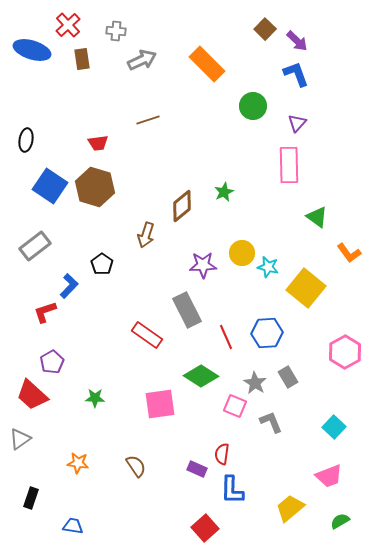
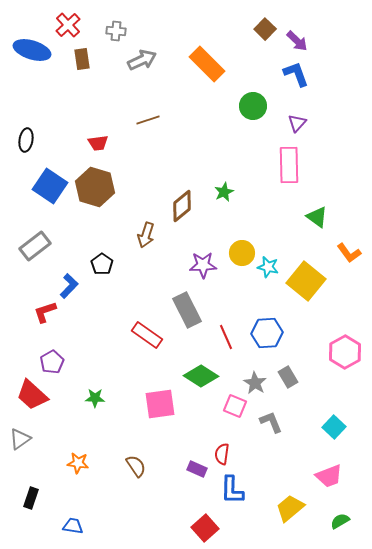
yellow square at (306, 288): moved 7 px up
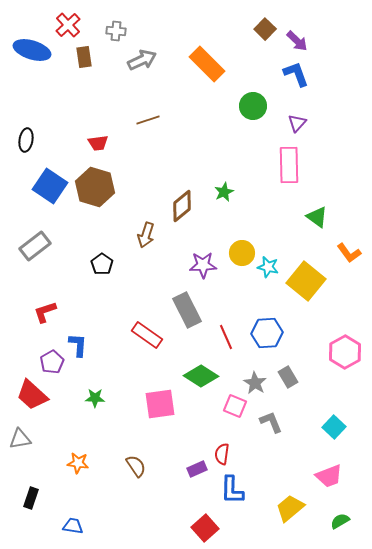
brown rectangle at (82, 59): moved 2 px right, 2 px up
blue L-shape at (69, 286): moved 9 px right, 59 px down; rotated 40 degrees counterclockwise
gray triangle at (20, 439): rotated 25 degrees clockwise
purple rectangle at (197, 469): rotated 48 degrees counterclockwise
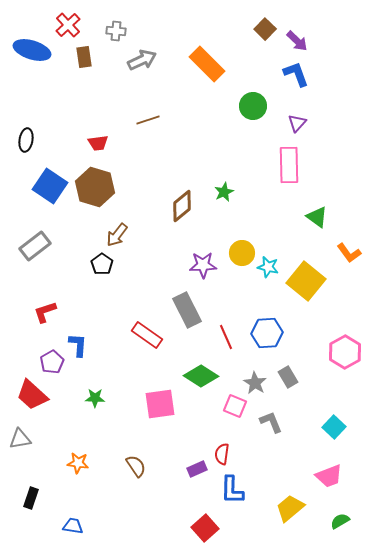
brown arrow at (146, 235): moved 29 px left; rotated 20 degrees clockwise
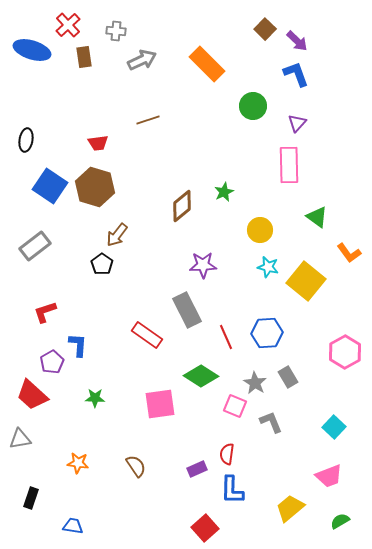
yellow circle at (242, 253): moved 18 px right, 23 px up
red semicircle at (222, 454): moved 5 px right
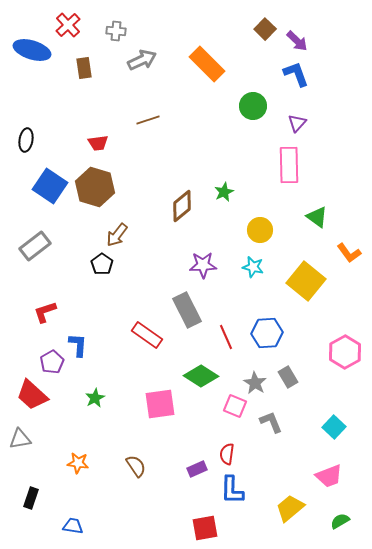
brown rectangle at (84, 57): moved 11 px down
cyan star at (268, 267): moved 15 px left
green star at (95, 398): rotated 30 degrees counterclockwise
red square at (205, 528): rotated 32 degrees clockwise
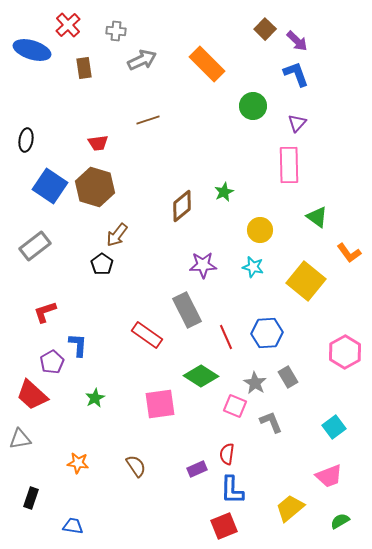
cyan square at (334, 427): rotated 10 degrees clockwise
red square at (205, 528): moved 19 px right, 2 px up; rotated 12 degrees counterclockwise
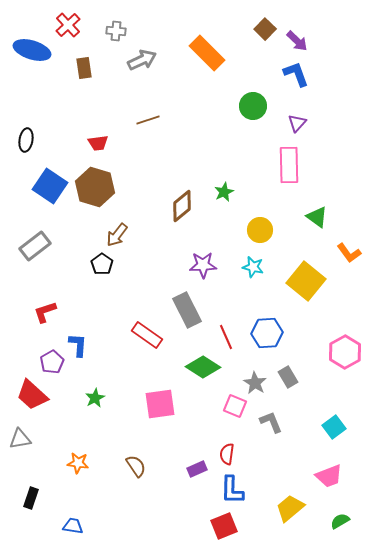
orange rectangle at (207, 64): moved 11 px up
green diamond at (201, 376): moved 2 px right, 9 px up
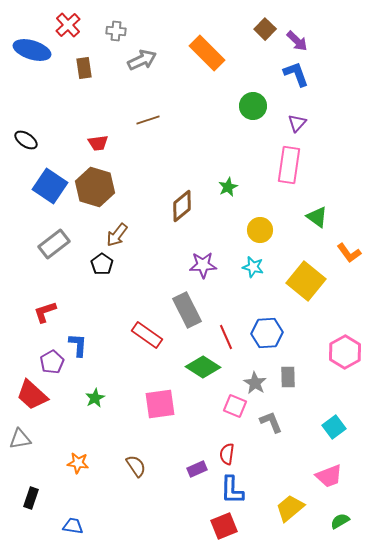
black ellipse at (26, 140): rotated 65 degrees counterclockwise
pink rectangle at (289, 165): rotated 9 degrees clockwise
green star at (224, 192): moved 4 px right, 5 px up
gray rectangle at (35, 246): moved 19 px right, 2 px up
gray rectangle at (288, 377): rotated 30 degrees clockwise
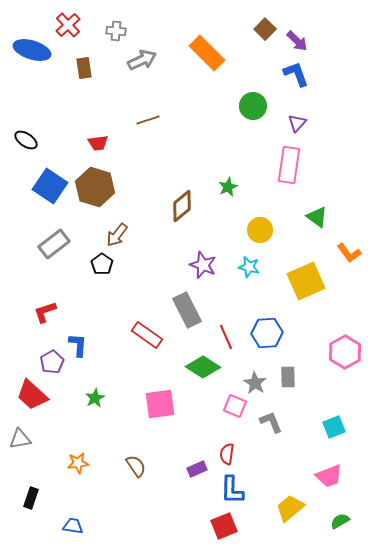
purple star at (203, 265): rotated 24 degrees clockwise
cyan star at (253, 267): moved 4 px left
yellow square at (306, 281): rotated 27 degrees clockwise
cyan square at (334, 427): rotated 15 degrees clockwise
orange star at (78, 463): rotated 15 degrees counterclockwise
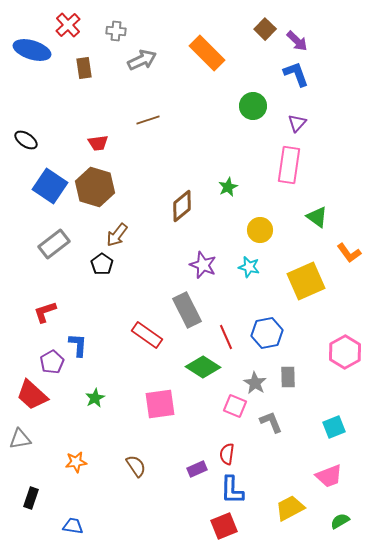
blue hexagon at (267, 333): rotated 8 degrees counterclockwise
orange star at (78, 463): moved 2 px left, 1 px up
yellow trapezoid at (290, 508): rotated 12 degrees clockwise
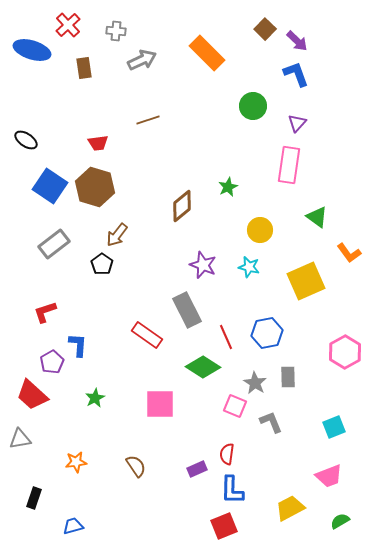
pink square at (160, 404): rotated 8 degrees clockwise
black rectangle at (31, 498): moved 3 px right
blue trapezoid at (73, 526): rotated 25 degrees counterclockwise
